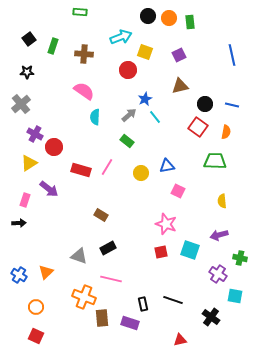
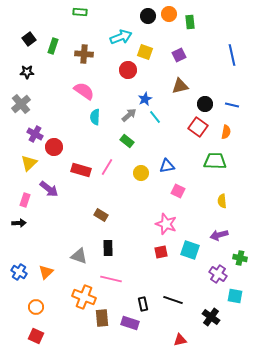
orange circle at (169, 18): moved 4 px up
yellow triangle at (29, 163): rotated 12 degrees counterclockwise
black rectangle at (108, 248): rotated 63 degrees counterclockwise
blue cross at (19, 275): moved 3 px up
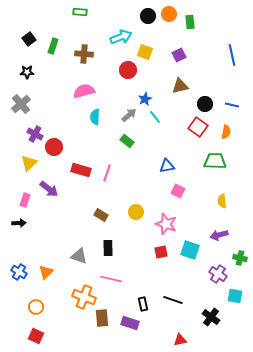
pink semicircle at (84, 91): rotated 50 degrees counterclockwise
pink line at (107, 167): moved 6 px down; rotated 12 degrees counterclockwise
yellow circle at (141, 173): moved 5 px left, 39 px down
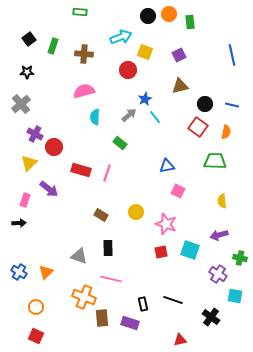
green rectangle at (127, 141): moved 7 px left, 2 px down
